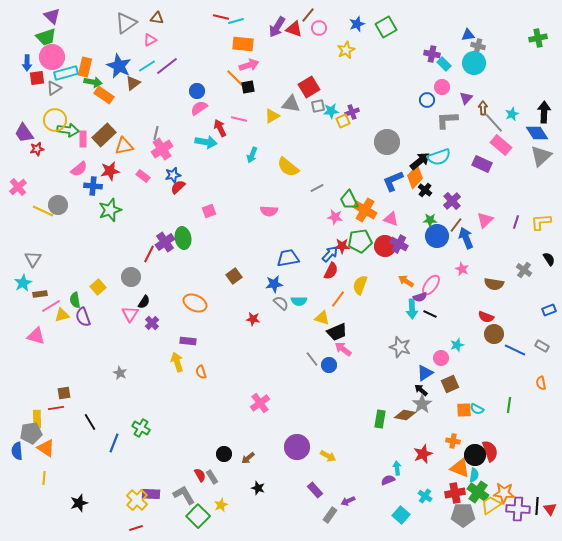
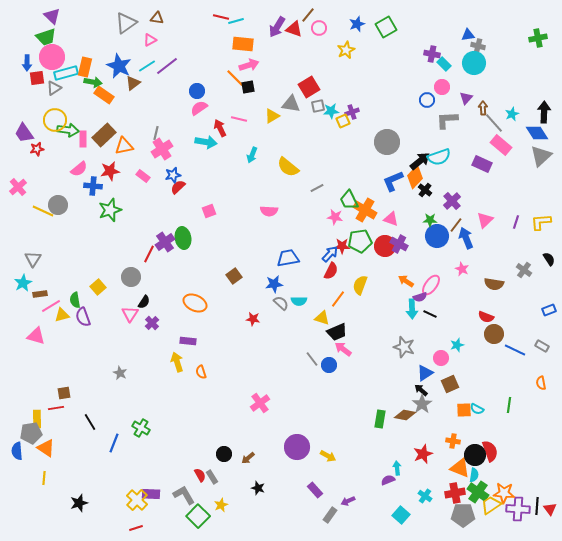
gray star at (400, 347): moved 4 px right
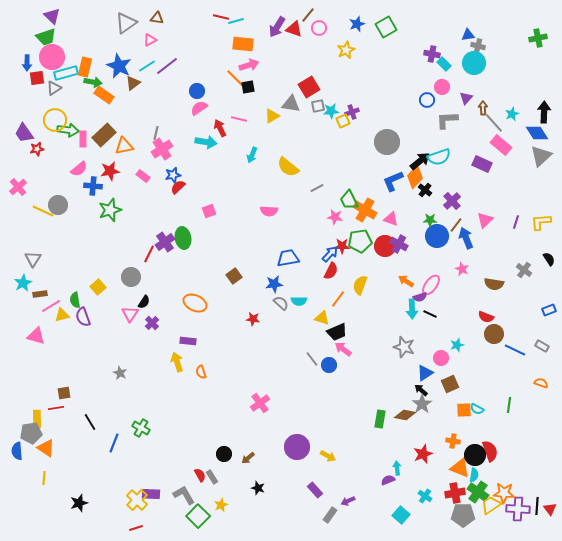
orange semicircle at (541, 383): rotated 120 degrees clockwise
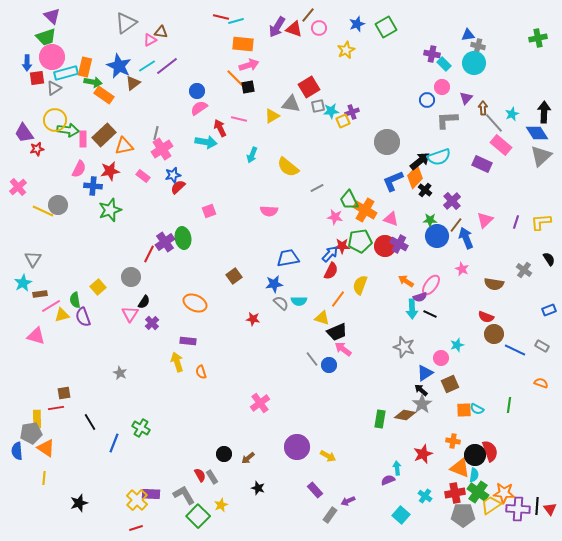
brown triangle at (157, 18): moved 4 px right, 14 px down
pink semicircle at (79, 169): rotated 24 degrees counterclockwise
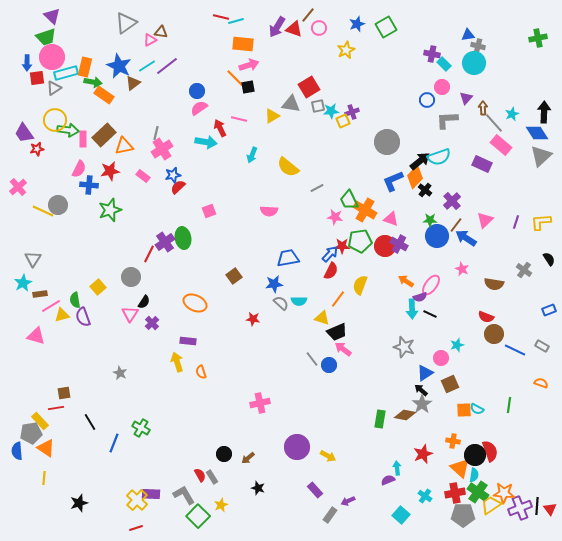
blue cross at (93, 186): moved 4 px left, 1 px up
blue arrow at (466, 238): rotated 35 degrees counterclockwise
pink cross at (260, 403): rotated 24 degrees clockwise
yellow rectangle at (37, 419): moved 3 px right, 2 px down; rotated 42 degrees counterclockwise
orange triangle at (460, 468): rotated 20 degrees clockwise
purple cross at (518, 509): moved 2 px right, 1 px up; rotated 25 degrees counterclockwise
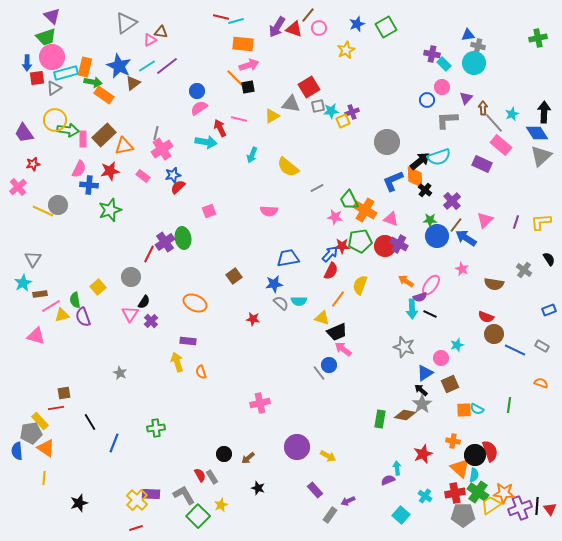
red star at (37, 149): moved 4 px left, 15 px down
orange diamond at (415, 177): rotated 45 degrees counterclockwise
purple cross at (152, 323): moved 1 px left, 2 px up
gray line at (312, 359): moved 7 px right, 14 px down
green cross at (141, 428): moved 15 px right; rotated 36 degrees counterclockwise
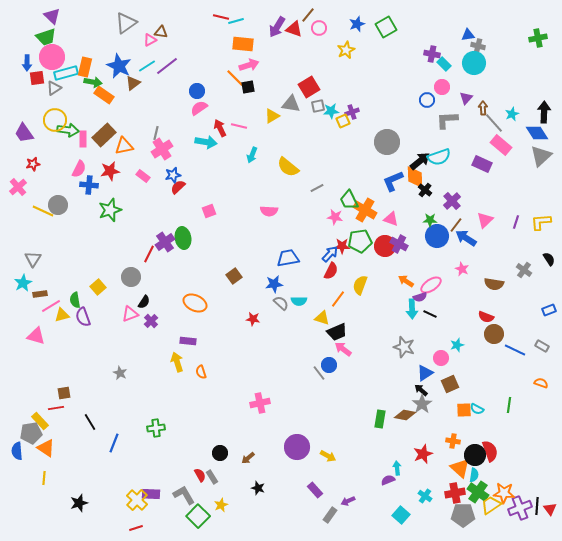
pink line at (239, 119): moved 7 px down
pink ellipse at (431, 285): rotated 20 degrees clockwise
pink triangle at (130, 314): rotated 36 degrees clockwise
black circle at (224, 454): moved 4 px left, 1 px up
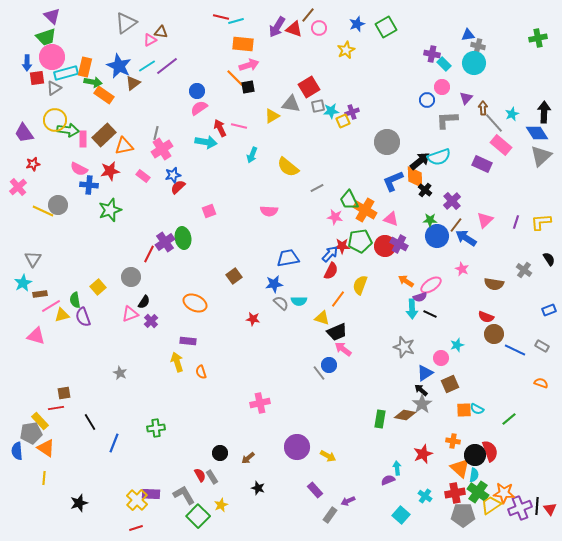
pink semicircle at (79, 169): rotated 90 degrees clockwise
green line at (509, 405): moved 14 px down; rotated 42 degrees clockwise
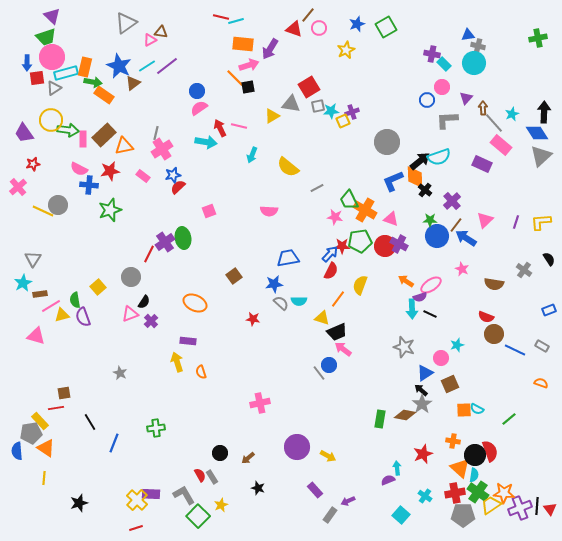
purple arrow at (277, 27): moved 7 px left, 22 px down
yellow circle at (55, 120): moved 4 px left
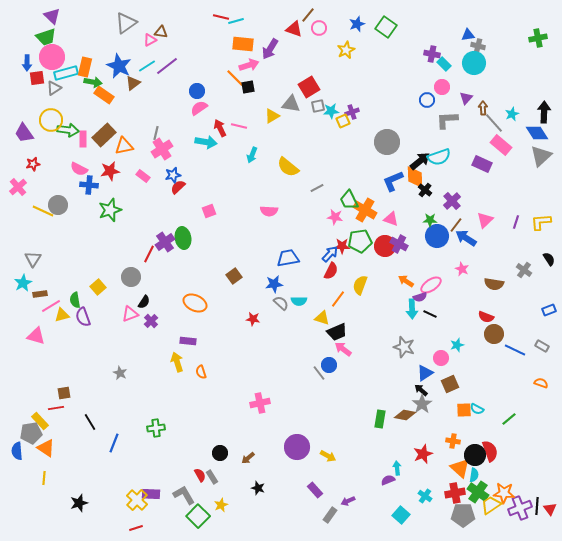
green square at (386, 27): rotated 25 degrees counterclockwise
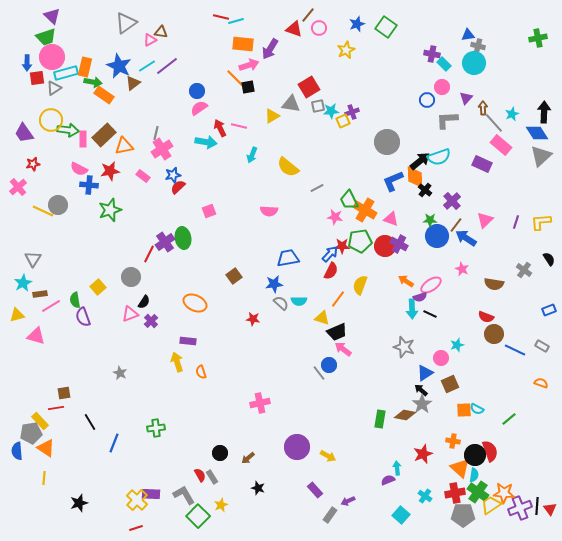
yellow triangle at (62, 315): moved 45 px left
